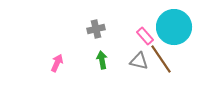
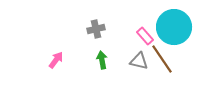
brown line: moved 1 px right
pink arrow: moved 1 px left, 3 px up; rotated 12 degrees clockwise
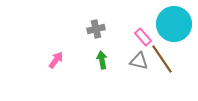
cyan circle: moved 3 px up
pink rectangle: moved 2 px left, 1 px down
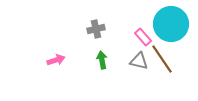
cyan circle: moved 3 px left
pink arrow: rotated 36 degrees clockwise
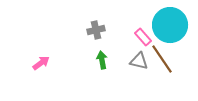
cyan circle: moved 1 px left, 1 px down
gray cross: moved 1 px down
pink arrow: moved 15 px left, 3 px down; rotated 18 degrees counterclockwise
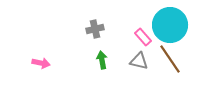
gray cross: moved 1 px left, 1 px up
brown line: moved 8 px right
pink arrow: rotated 48 degrees clockwise
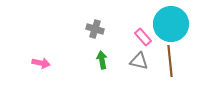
cyan circle: moved 1 px right, 1 px up
gray cross: rotated 30 degrees clockwise
brown line: moved 2 px down; rotated 28 degrees clockwise
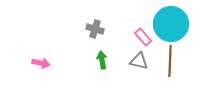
brown line: rotated 8 degrees clockwise
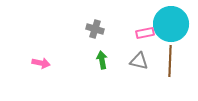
pink rectangle: moved 2 px right, 4 px up; rotated 60 degrees counterclockwise
